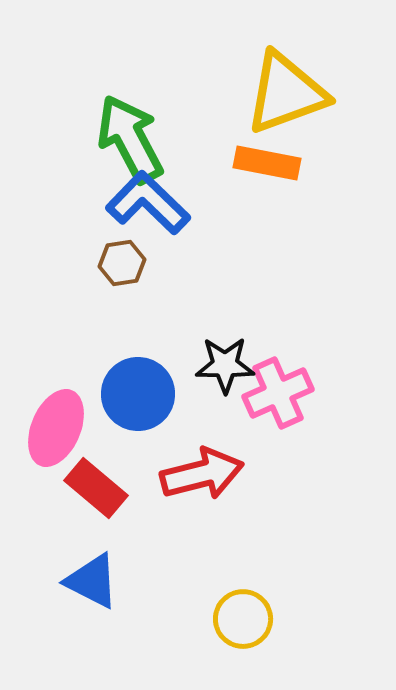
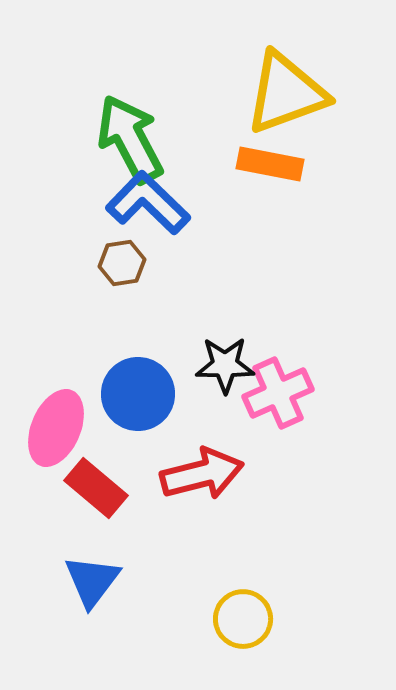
orange rectangle: moved 3 px right, 1 px down
blue triangle: rotated 40 degrees clockwise
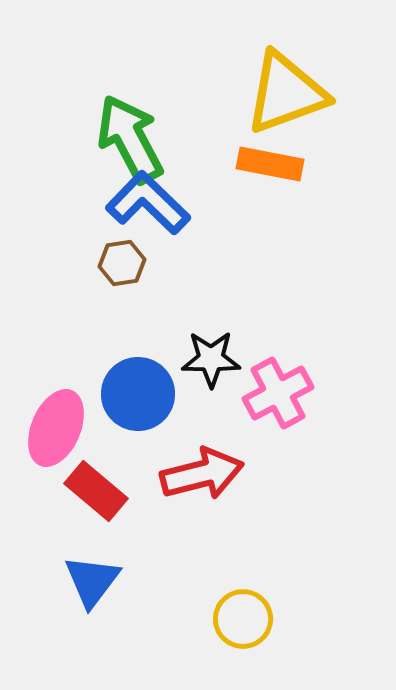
black star: moved 14 px left, 6 px up
pink cross: rotated 4 degrees counterclockwise
red rectangle: moved 3 px down
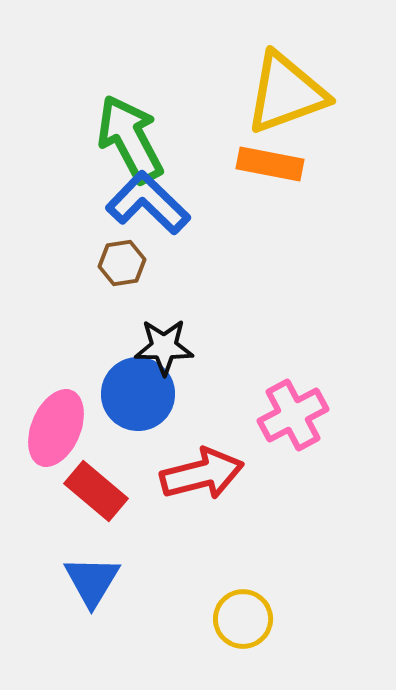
black star: moved 47 px left, 12 px up
pink cross: moved 15 px right, 22 px down
blue triangle: rotated 6 degrees counterclockwise
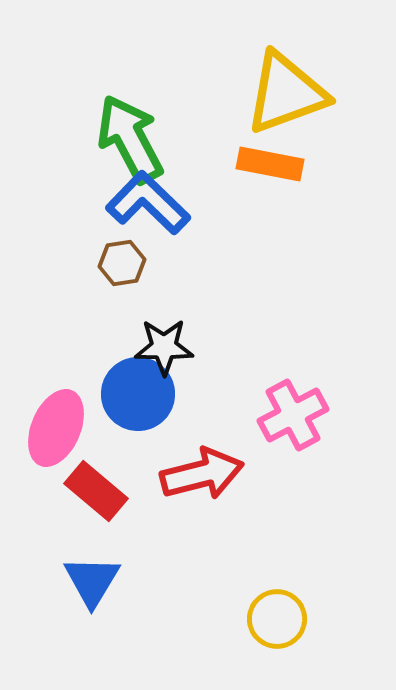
yellow circle: moved 34 px right
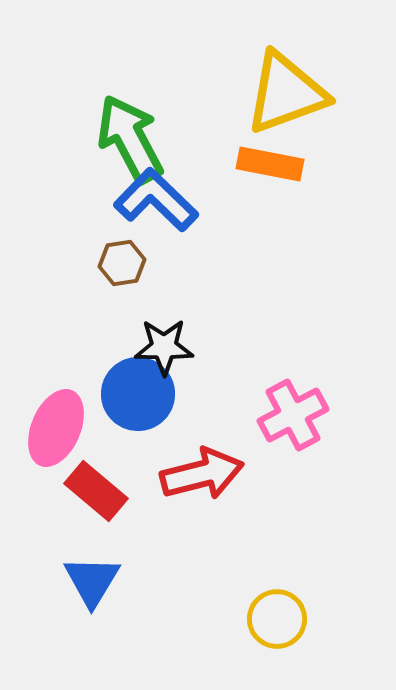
blue L-shape: moved 8 px right, 3 px up
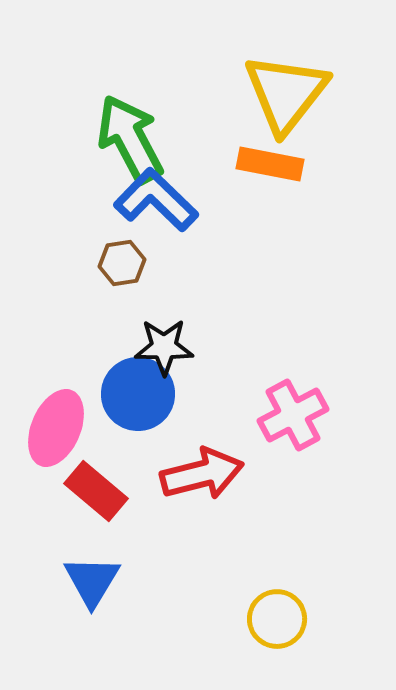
yellow triangle: rotated 32 degrees counterclockwise
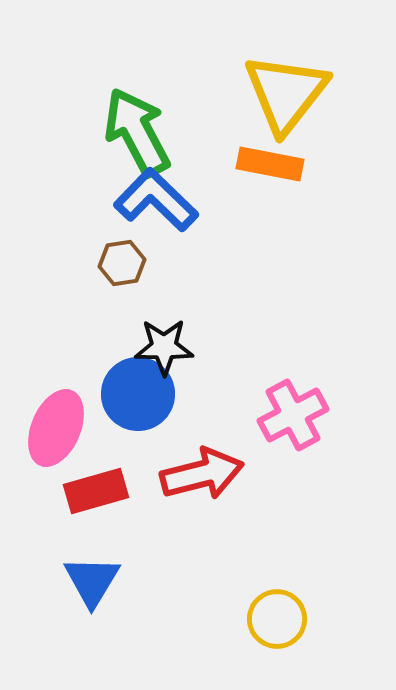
green arrow: moved 7 px right, 7 px up
red rectangle: rotated 56 degrees counterclockwise
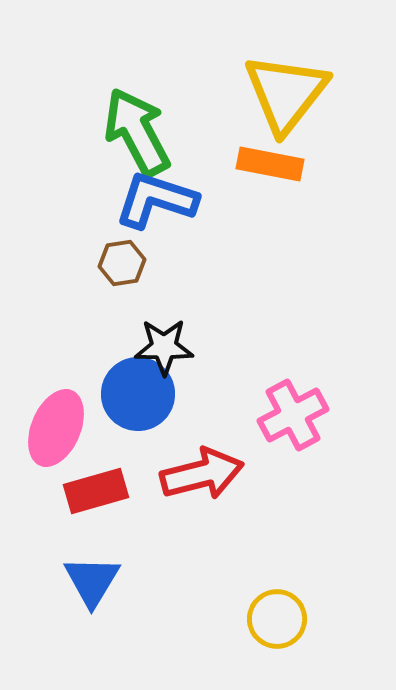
blue L-shape: rotated 26 degrees counterclockwise
